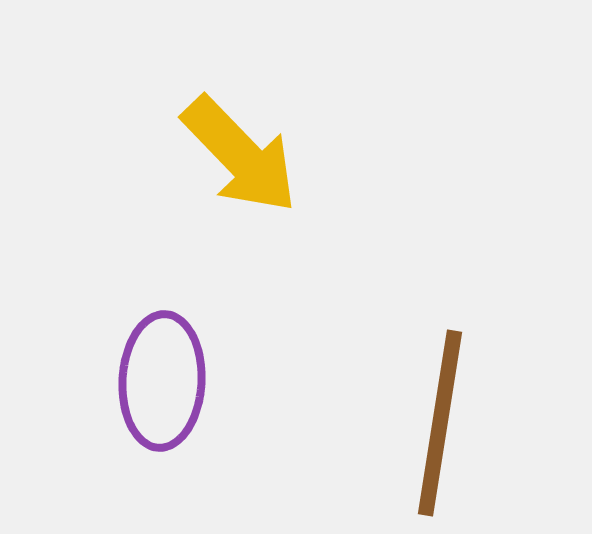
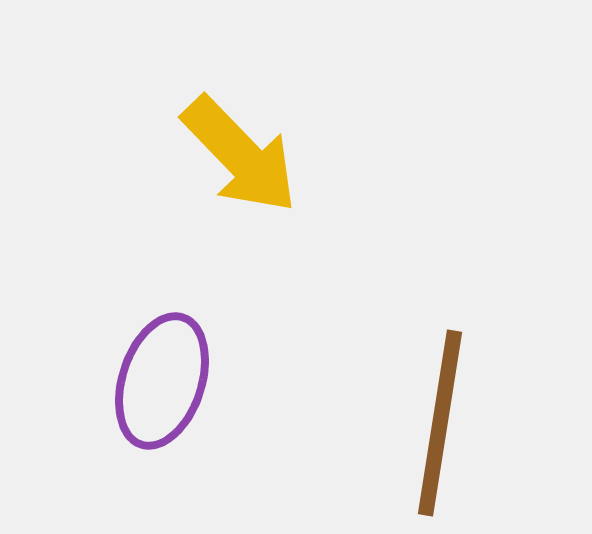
purple ellipse: rotated 15 degrees clockwise
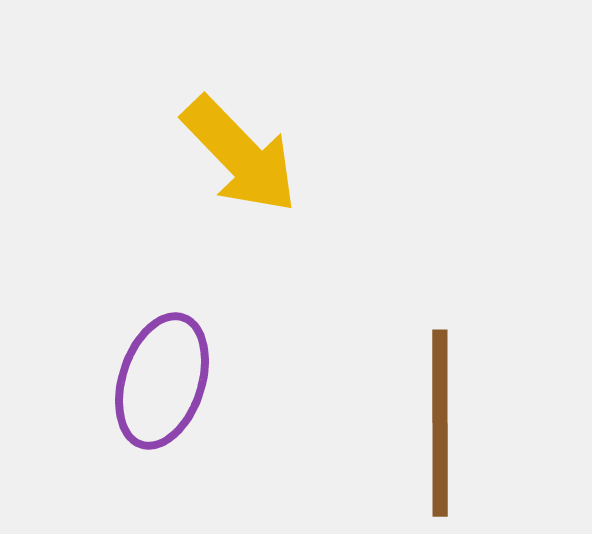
brown line: rotated 9 degrees counterclockwise
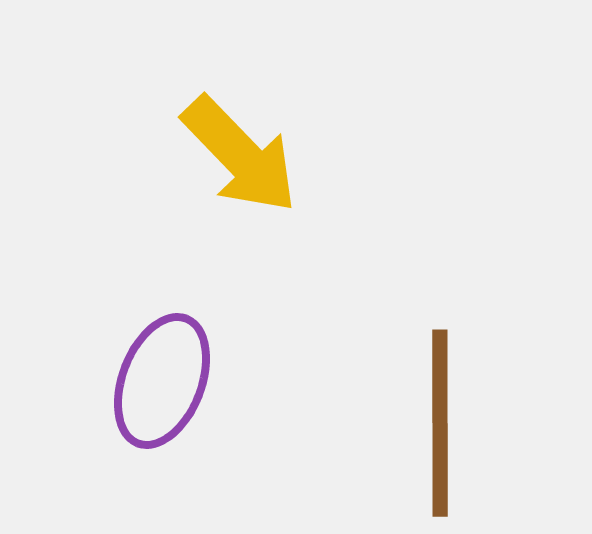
purple ellipse: rotated 3 degrees clockwise
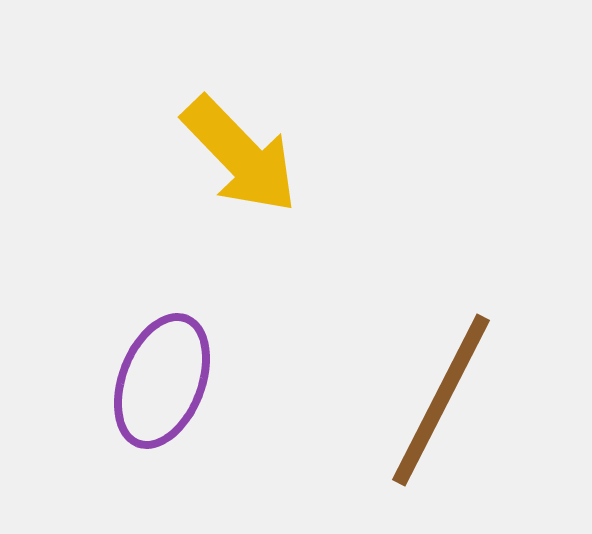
brown line: moved 1 px right, 23 px up; rotated 27 degrees clockwise
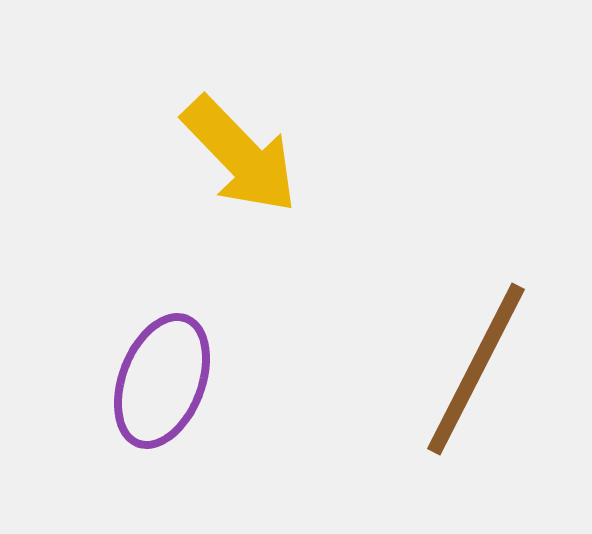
brown line: moved 35 px right, 31 px up
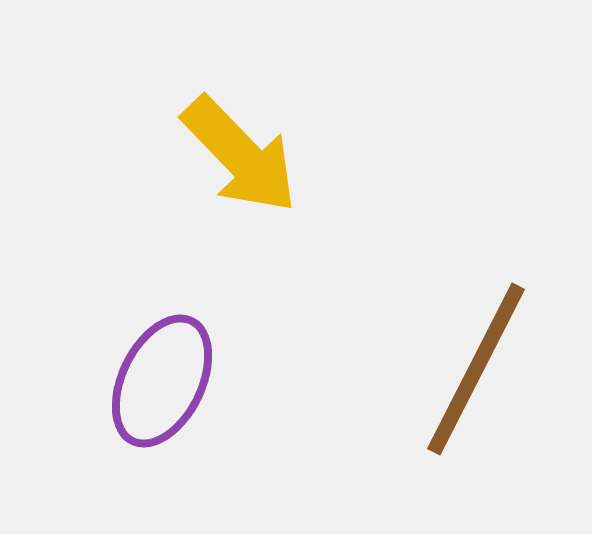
purple ellipse: rotated 5 degrees clockwise
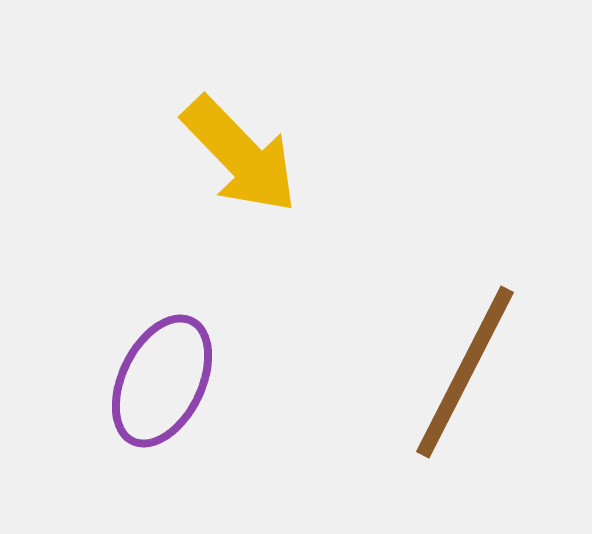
brown line: moved 11 px left, 3 px down
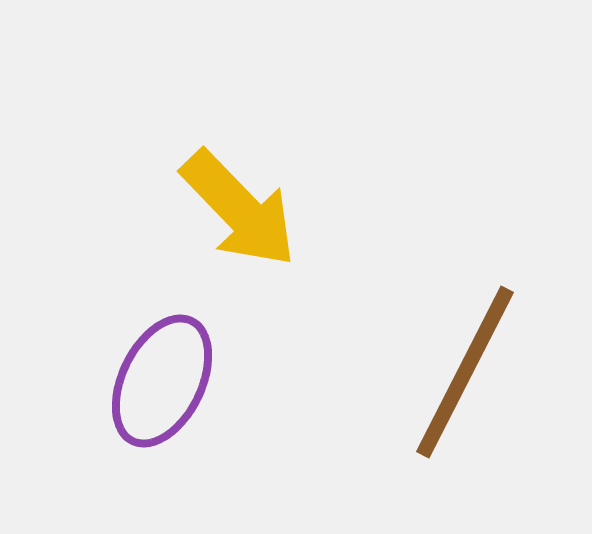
yellow arrow: moved 1 px left, 54 px down
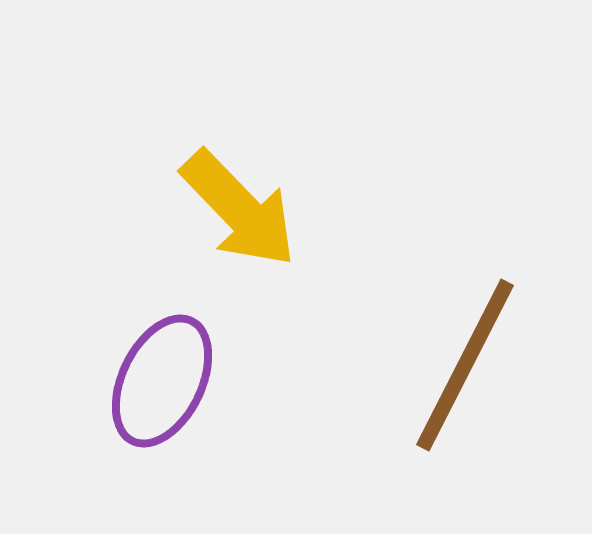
brown line: moved 7 px up
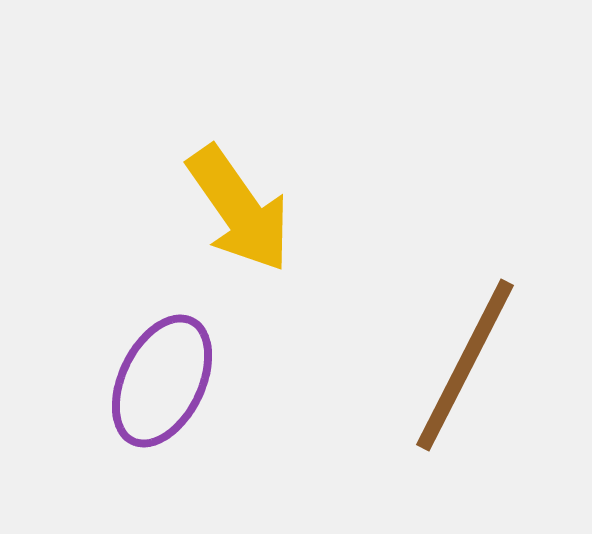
yellow arrow: rotated 9 degrees clockwise
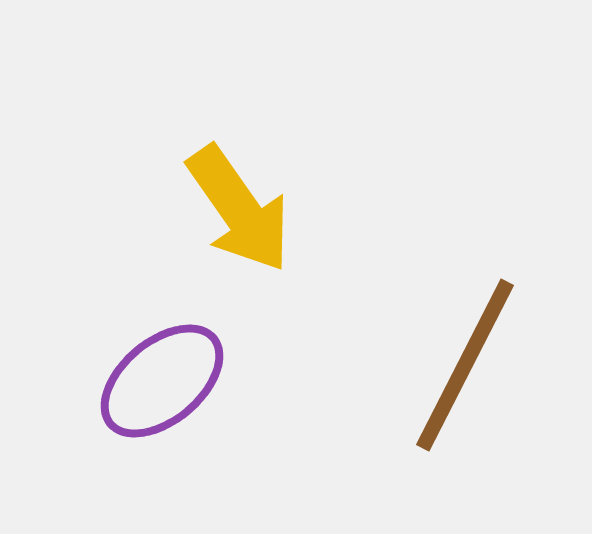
purple ellipse: rotated 24 degrees clockwise
